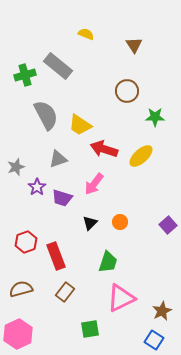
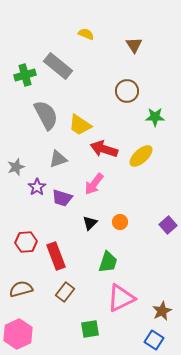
red hexagon: rotated 15 degrees clockwise
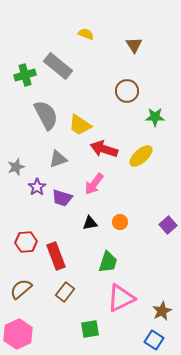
black triangle: rotated 35 degrees clockwise
brown semicircle: rotated 25 degrees counterclockwise
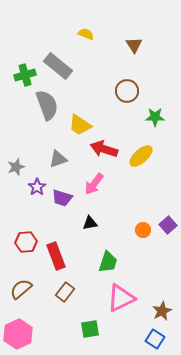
gray semicircle: moved 1 px right, 10 px up; rotated 8 degrees clockwise
orange circle: moved 23 px right, 8 px down
blue square: moved 1 px right, 1 px up
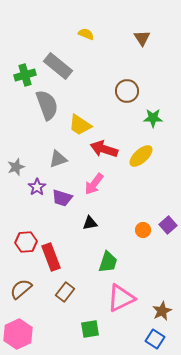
brown triangle: moved 8 px right, 7 px up
green star: moved 2 px left, 1 px down
red rectangle: moved 5 px left, 1 px down
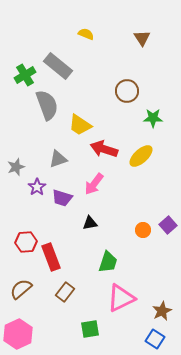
green cross: rotated 15 degrees counterclockwise
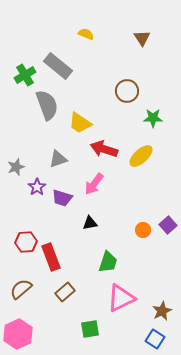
yellow trapezoid: moved 2 px up
brown rectangle: rotated 12 degrees clockwise
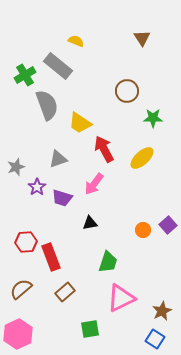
yellow semicircle: moved 10 px left, 7 px down
red arrow: rotated 44 degrees clockwise
yellow ellipse: moved 1 px right, 2 px down
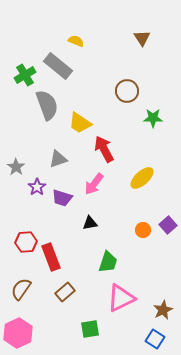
yellow ellipse: moved 20 px down
gray star: rotated 18 degrees counterclockwise
brown semicircle: rotated 15 degrees counterclockwise
brown star: moved 1 px right, 1 px up
pink hexagon: moved 1 px up
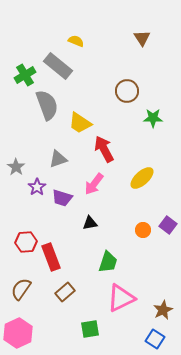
purple square: rotated 12 degrees counterclockwise
